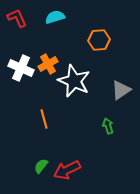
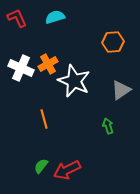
orange hexagon: moved 14 px right, 2 px down
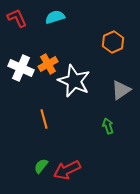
orange hexagon: rotated 20 degrees counterclockwise
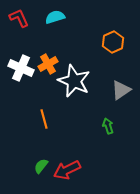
red L-shape: moved 2 px right
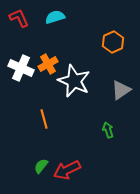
green arrow: moved 4 px down
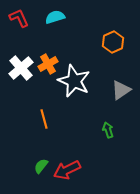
white cross: rotated 25 degrees clockwise
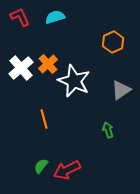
red L-shape: moved 1 px right, 1 px up
orange cross: rotated 12 degrees counterclockwise
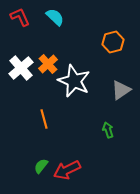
cyan semicircle: rotated 60 degrees clockwise
orange hexagon: rotated 10 degrees clockwise
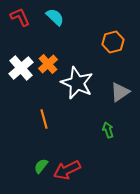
white star: moved 3 px right, 2 px down
gray triangle: moved 1 px left, 2 px down
